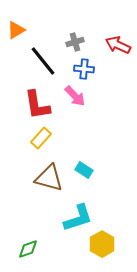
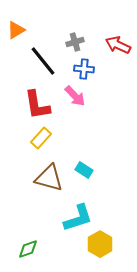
yellow hexagon: moved 2 px left
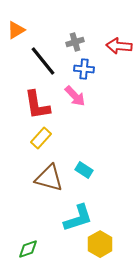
red arrow: moved 1 px right, 1 px down; rotated 20 degrees counterclockwise
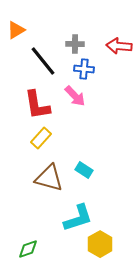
gray cross: moved 2 px down; rotated 18 degrees clockwise
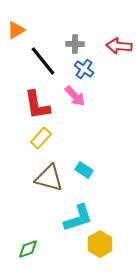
blue cross: rotated 30 degrees clockwise
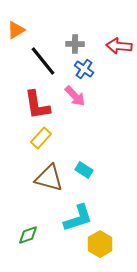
green diamond: moved 14 px up
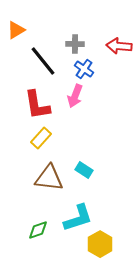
pink arrow: rotated 65 degrees clockwise
brown triangle: rotated 8 degrees counterclockwise
green diamond: moved 10 px right, 5 px up
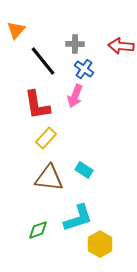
orange triangle: rotated 18 degrees counterclockwise
red arrow: moved 2 px right
yellow rectangle: moved 5 px right
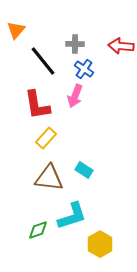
cyan L-shape: moved 6 px left, 2 px up
